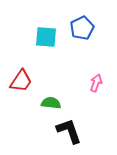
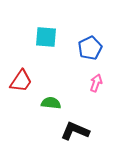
blue pentagon: moved 8 px right, 20 px down
black L-shape: moved 6 px right; rotated 48 degrees counterclockwise
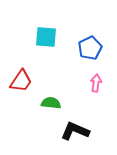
pink arrow: rotated 12 degrees counterclockwise
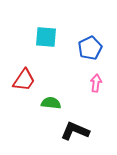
red trapezoid: moved 3 px right, 1 px up
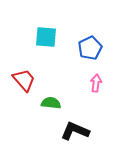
red trapezoid: rotated 75 degrees counterclockwise
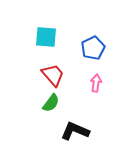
blue pentagon: moved 3 px right
red trapezoid: moved 29 px right, 5 px up
green semicircle: rotated 120 degrees clockwise
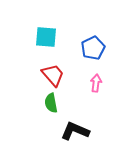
green semicircle: rotated 132 degrees clockwise
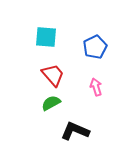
blue pentagon: moved 2 px right, 1 px up
pink arrow: moved 4 px down; rotated 24 degrees counterclockwise
green semicircle: rotated 72 degrees clockwise
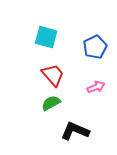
cyan square: rotated 10 degrees clockwise
pink arrow: rotated 84 degrees clockwise
